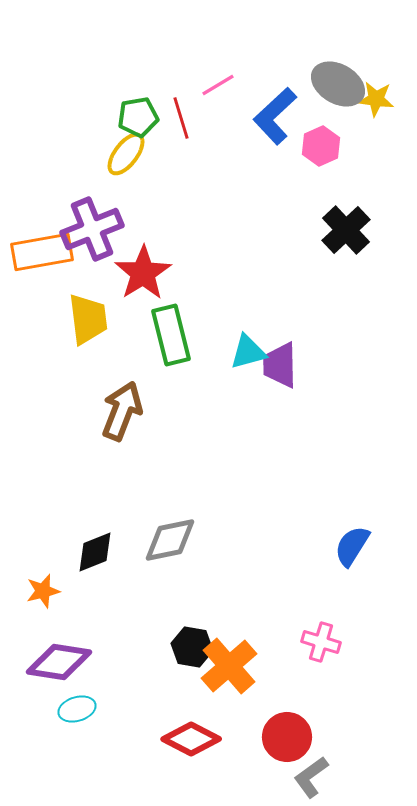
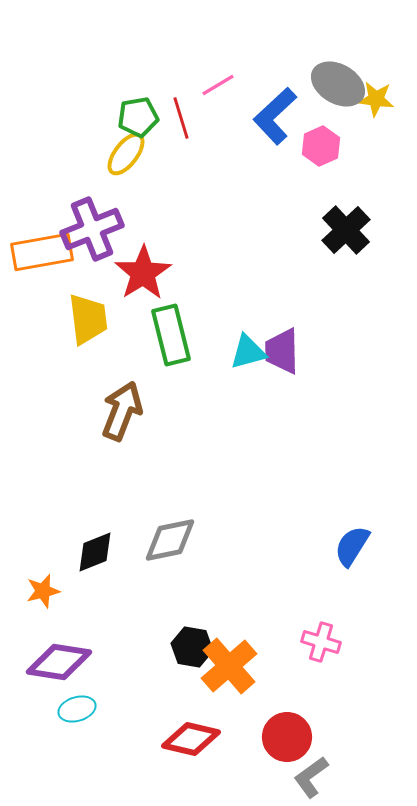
purple trapezoid: moved 2 px right, 14 px up
red diamond: rotated 14 degrees counterclockwise
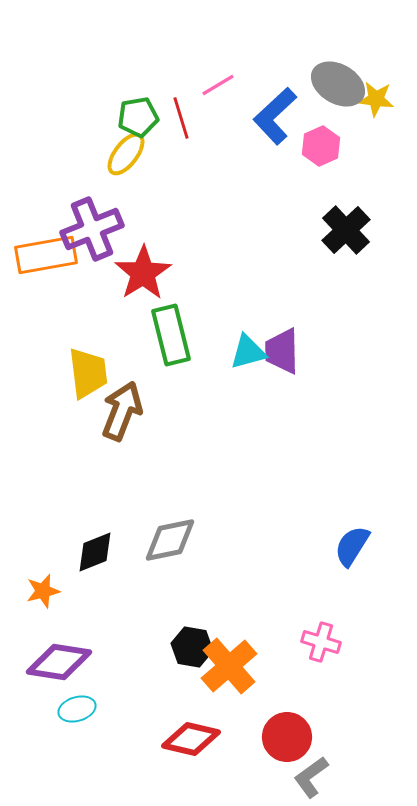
orange rectangle: moved 4 px right, 3 px down
yellow trapezoid: moved 54 px down
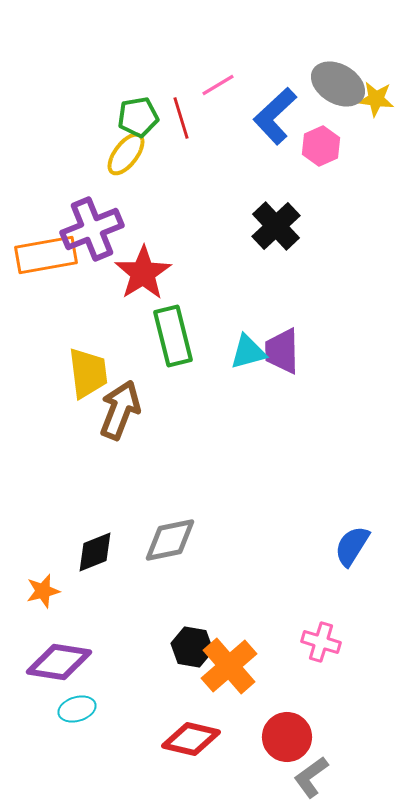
black cross: moved 70 px left, 4 px up
green rectangle: moved 2 px right, 1 px down
brown arrow: moved 2 px left, 1 px up
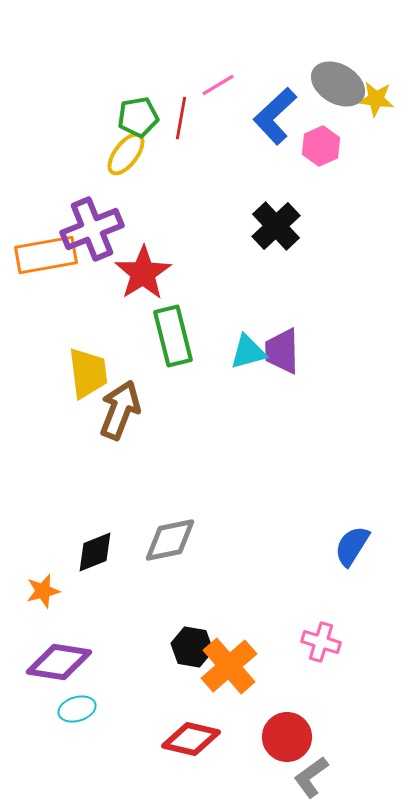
red line: rotated 27 degrees clockwise
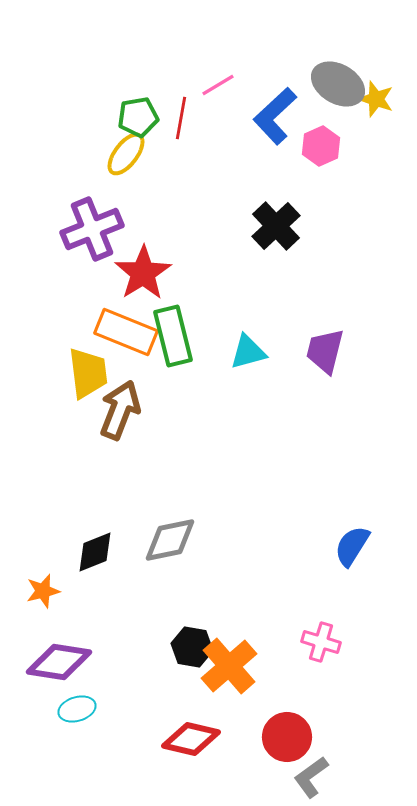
yellow star: rotated 12 degrees clockwise
orange rectangle: moved 80 px right, 77 px down; rotated 32 degrees clockwise
purple trapezoid: moved 43 px right; rotated 15 degrees clockwise
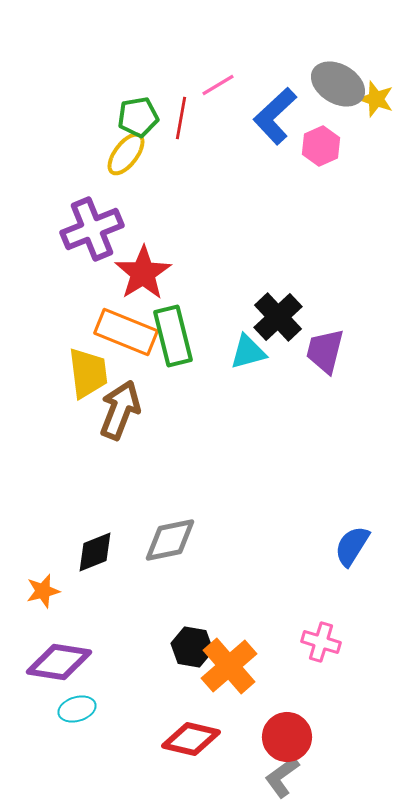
black cross: moved 2 px right, 91 px down
gray L-shape: moved 29 px left
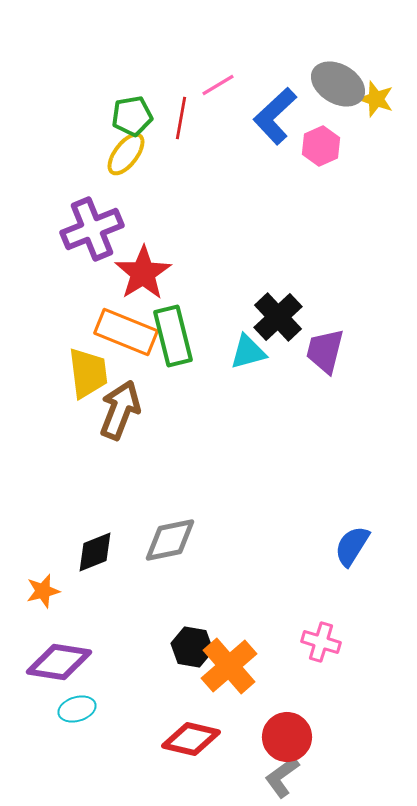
green pentagon: moved 6 px left, 1 px up
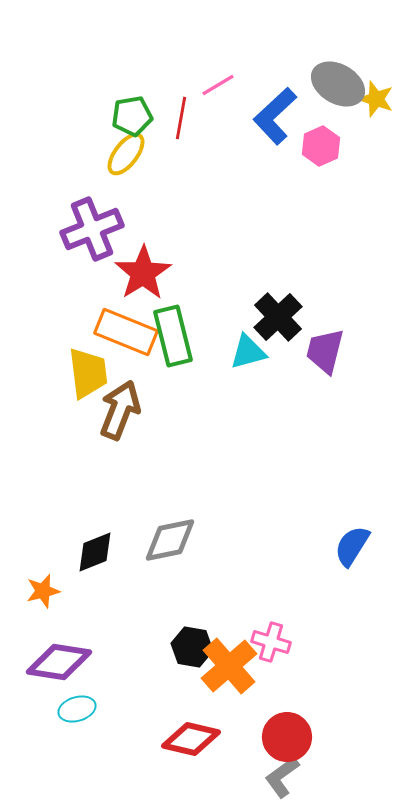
pink cross: moved 50 px left
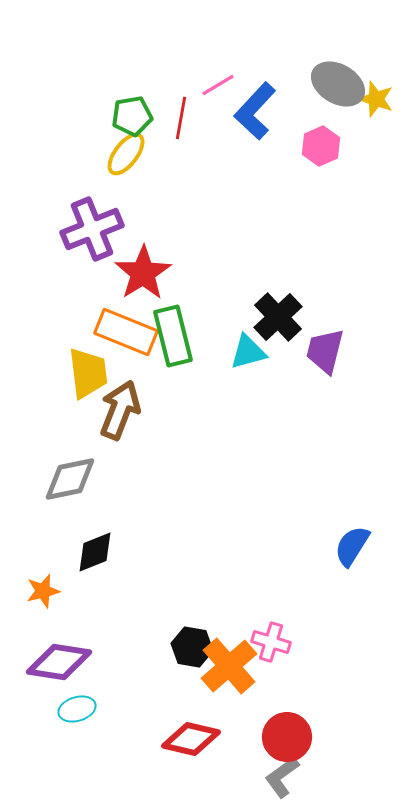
blue L-shape: moved 20 px left, 5 px up; rotated 4 degrees counterclockwise
gray diamond: moved 100 px left, 61 px up
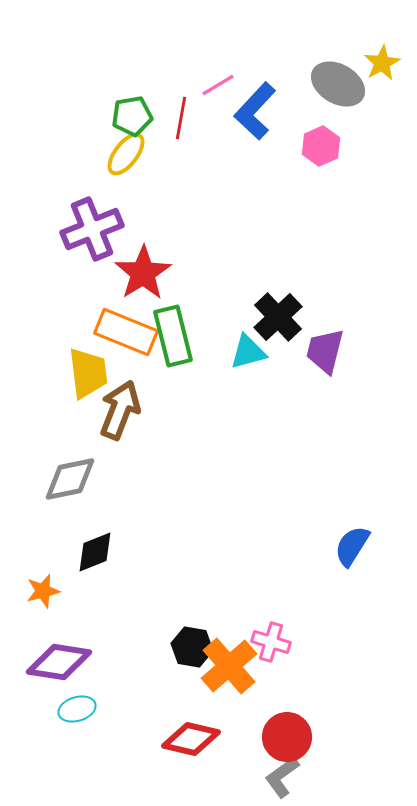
yellow star: moved 6 px right, 36 px up; rotated 24 degrees clockwise
